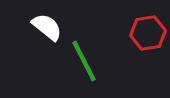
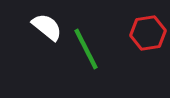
green line: moved 2 px right, 12 px up
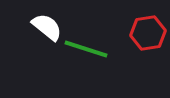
green line: rotated 45 degrees counterclockwise
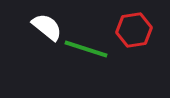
red hexagon: moved 14 px left, 3 px up
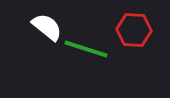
red hexagon: rotated 12 degrees clockwise
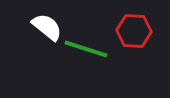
red hexagon: moved 1 px down
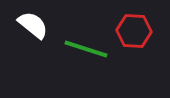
white semicircle: moved 14 px left, 2 px up
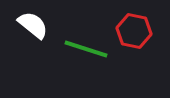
red hexagon: rotated 8 degrees clockwise
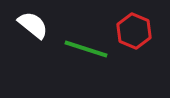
red hexagon: rotated 12 degrees clockwise
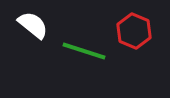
green line: moved 2 px left, 2 px down
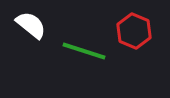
white semicircle: moved 2 px left
